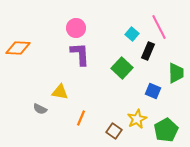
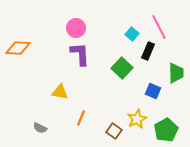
gray semicircle: moved 19 px down
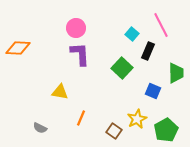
pink line: moved 2 px right, 2 px up
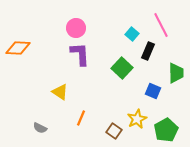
yellow triangle: rotated 24 degrees clockwise
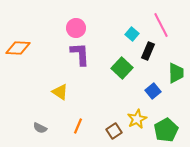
blue square: rotated 28 degrees clockwise
orange line: moved 3 px left, 8 px down
brown square: rotated 21 degrees clockwise
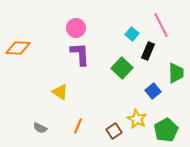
yellow star: rotated 18 degrees counterclockwise
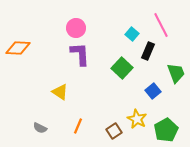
green trapezoid: rotated 20 degrees counterclockwise
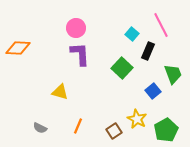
green trapezoid: moved 3 px left, 1 px down
yellow triangle: rotated 18 degrees counterclockwise
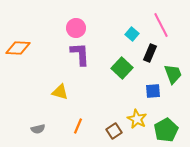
black rectangle: moved 2 px right, 2 px down
blue square: rotated 35 degrees clockwise
gray semicircle: moved 2 px left, 1 px down; rotated 40 degrees counterclockwise
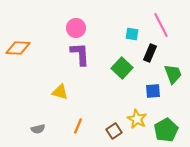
cyan square: rotated 32 degrees counterclockwise
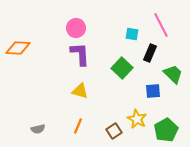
green trapezoid: rotated 25 degrees counterclockwise
yellow triangle: moved 20 px right, 1 px up
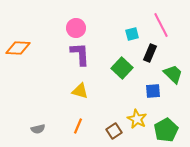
cyan square: rotated 24 degrees counterclockwise
